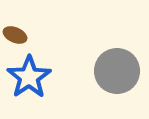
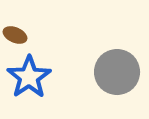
gray circle: moved 1 px down
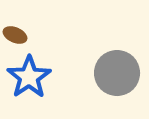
gray circle: moved 1 px down
